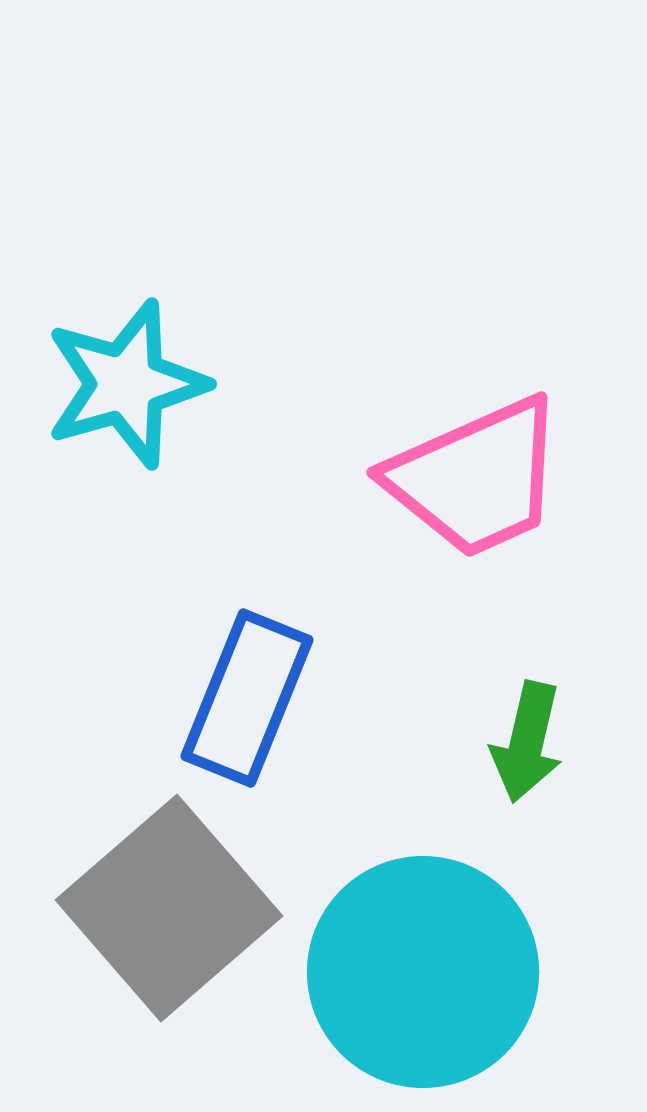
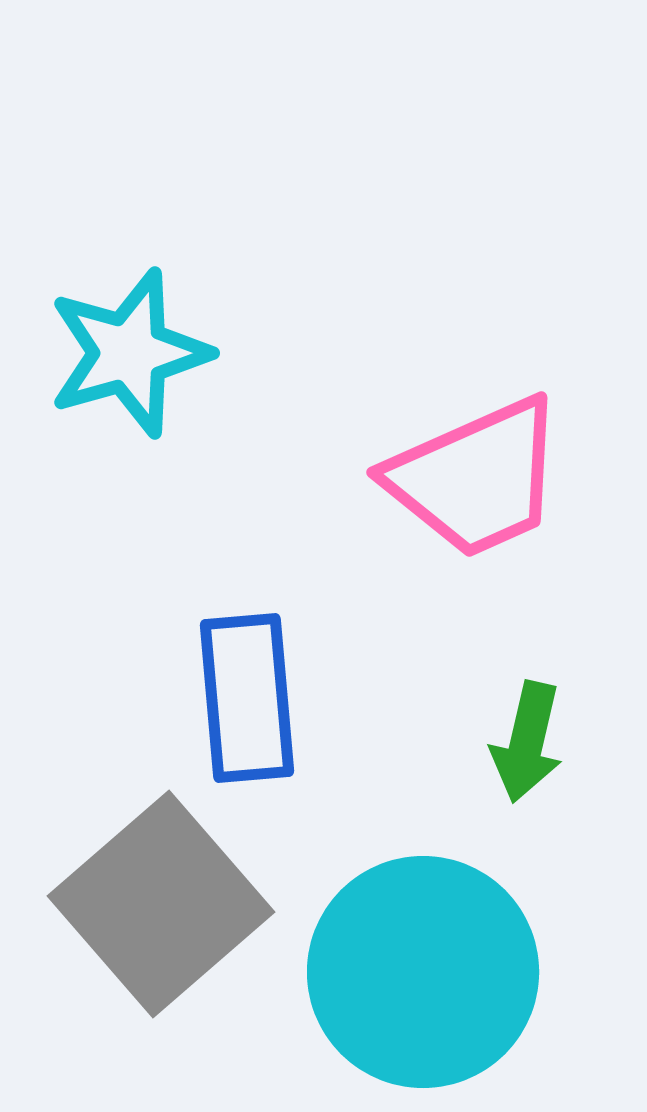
cyan star: moved 3 px right, 31 px up
blue rectangle: rotated 27 degrees counterclockwise
gray square: moved 8 px left, 4 px up
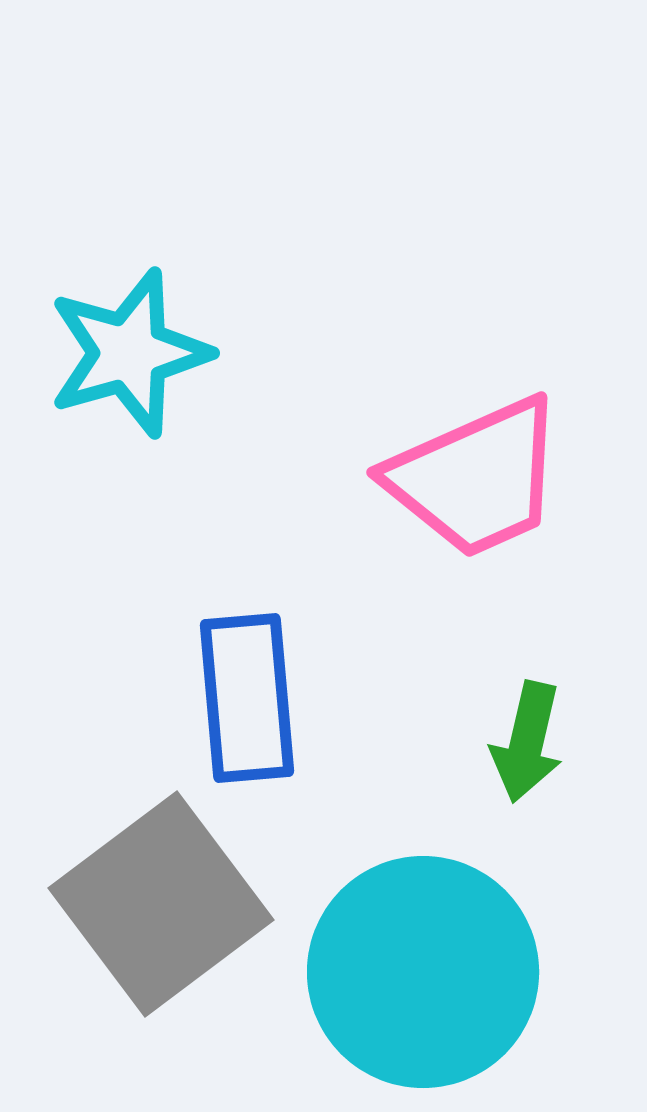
gray square: rotated 4 degrees clockwise
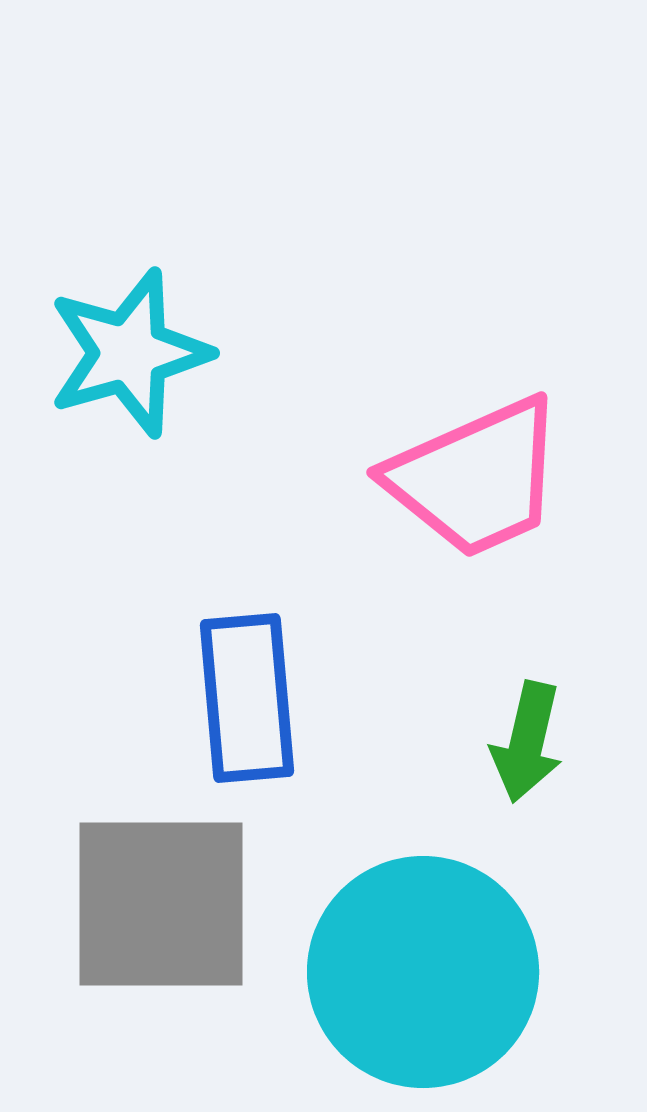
gray square: rotated 37 degrees clockwise
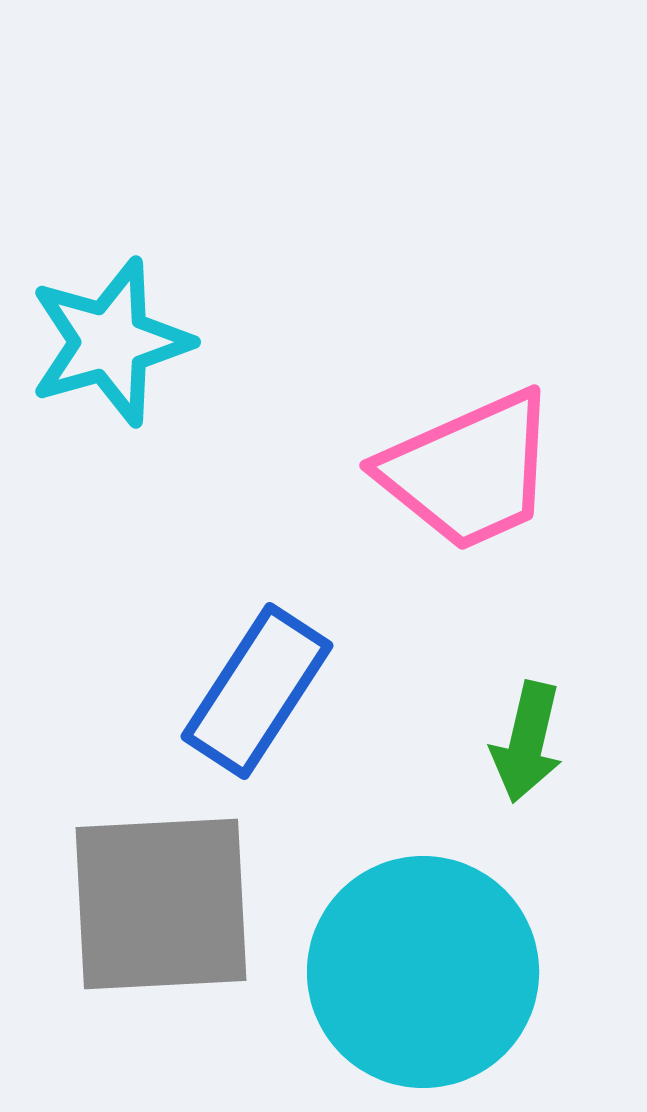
cyan star: moved 19 px left, 11 px up
pink trapezoid: moved 7 px left, 7 px up
blue rectangle: moved 10 px right, 7 px up; rotated 38 degrees clockwise
gray square: rotated 3 degrees counterclockwise
